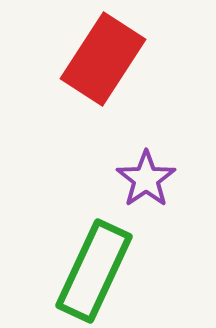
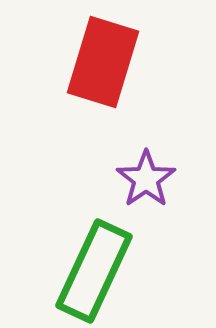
red rectangle: moved 3 px down; rotated 16 degrees counterclockwise
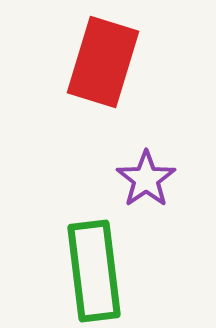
green rectangle: rotated 32 degrees counterclockwise
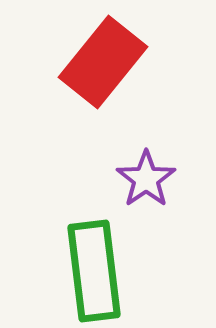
red rectangle: rotated 22 degrees clockwise
